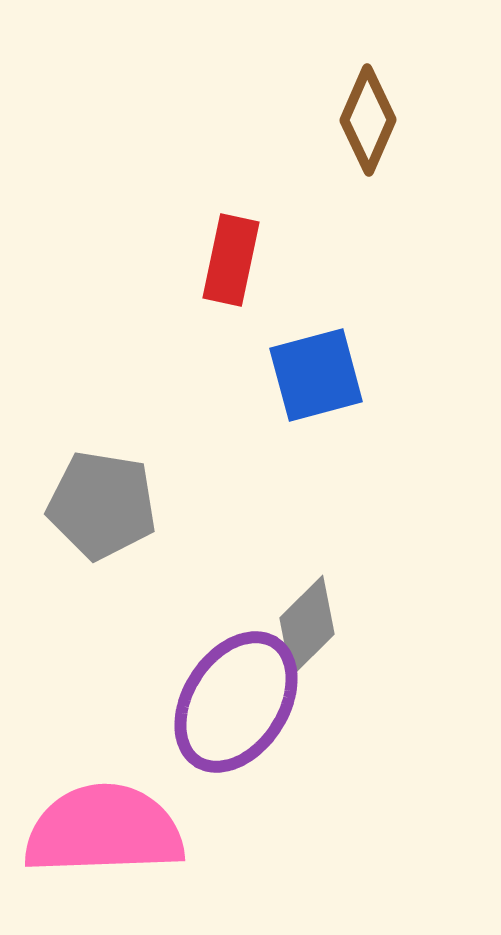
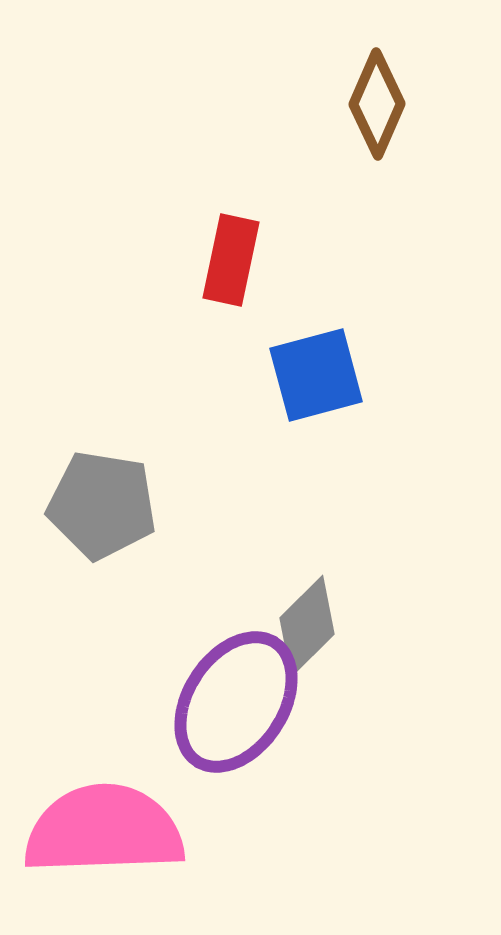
brown diamond: moved 9 px right, 16 px up
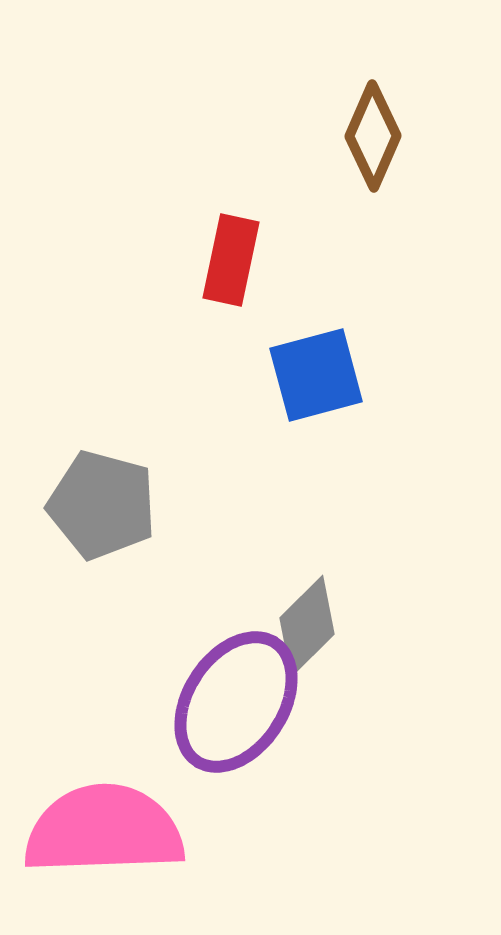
brown diamond: moved 4 px left, 32 px down
gray pentagon: rotated 6 degrees clockwise
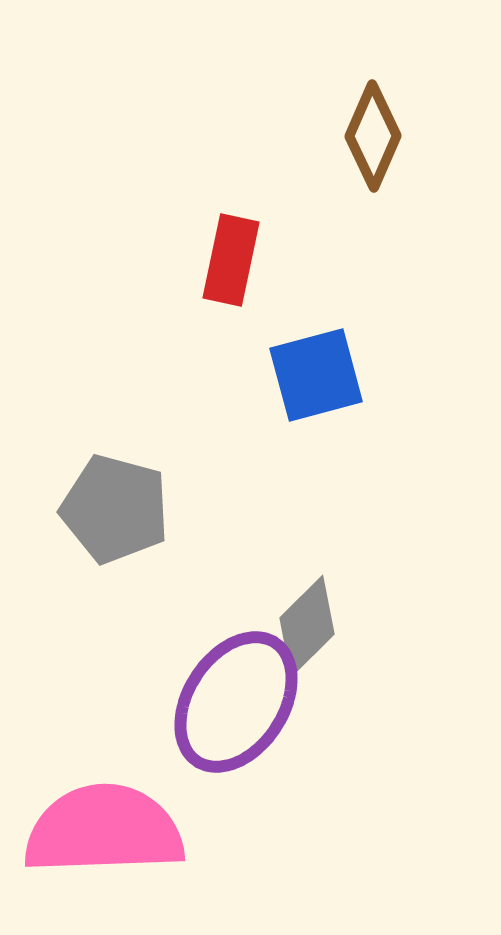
gray pentagon: moved 13 px right, 4 px down
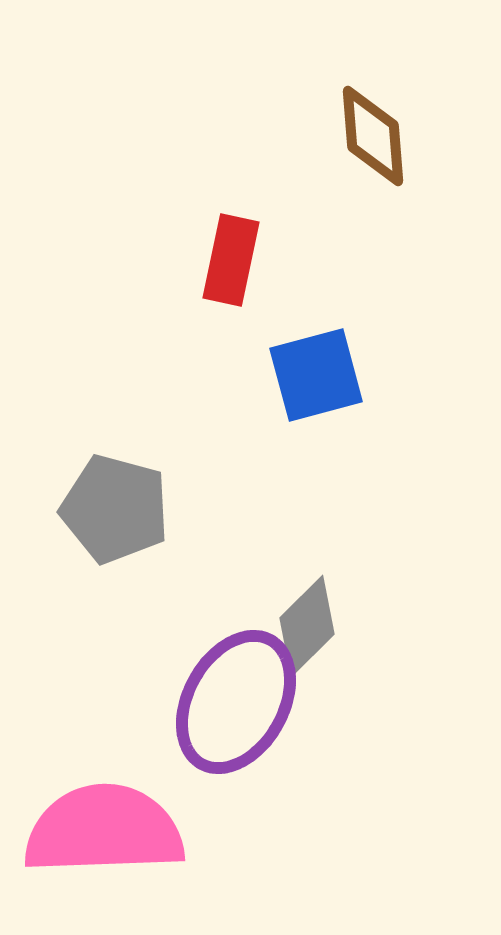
brown diamond: rotated 28 degrees counterclockwise
purple ellipse: rotated 4 degrees counterclockwise
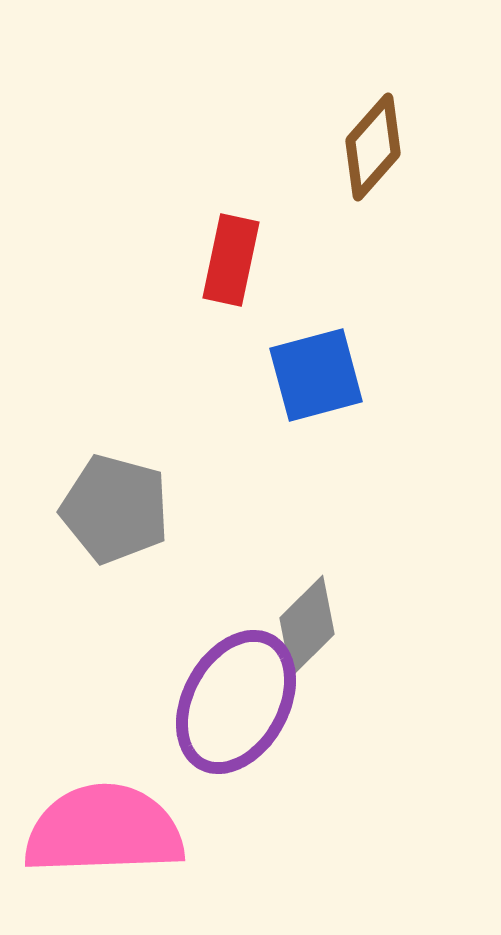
brown diamond: moved 11 px down; rotated 46 degrees clockwise
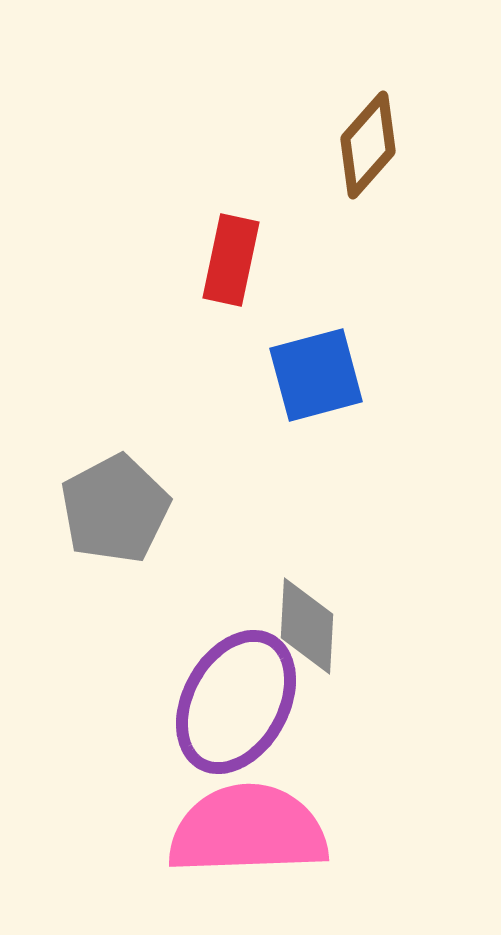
brown diamond: moved 5 px left, 2 px up
gray pentagon: rotated 29 degrees clockwise
gray diamond: rotated 42 degrees counterclockwise
pink semicircle: moved 144 px right
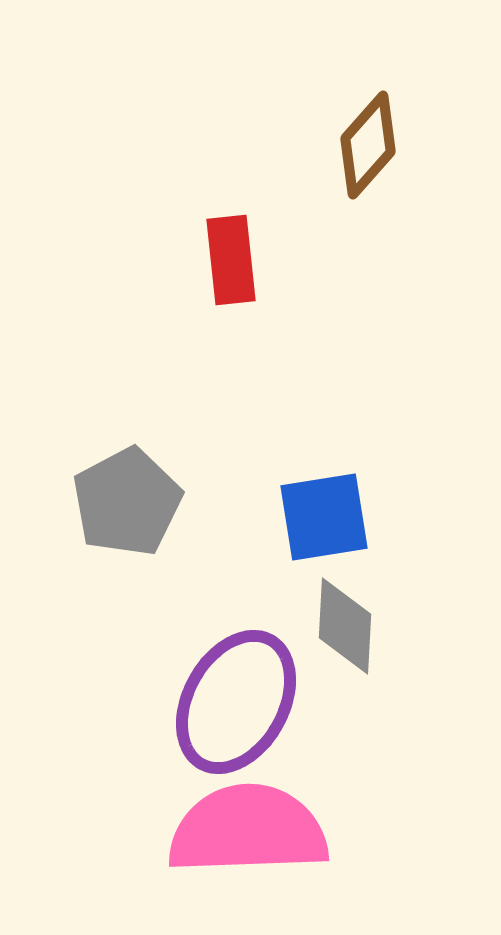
red rectangle: rotated 18 degrees counterclockwise
blue square: moved 8 px right, 142 px down; rotated 6 degrees clockwise
gray pentagon: moved 12 px right, 7 px up
gray diamond: moved 38 px right
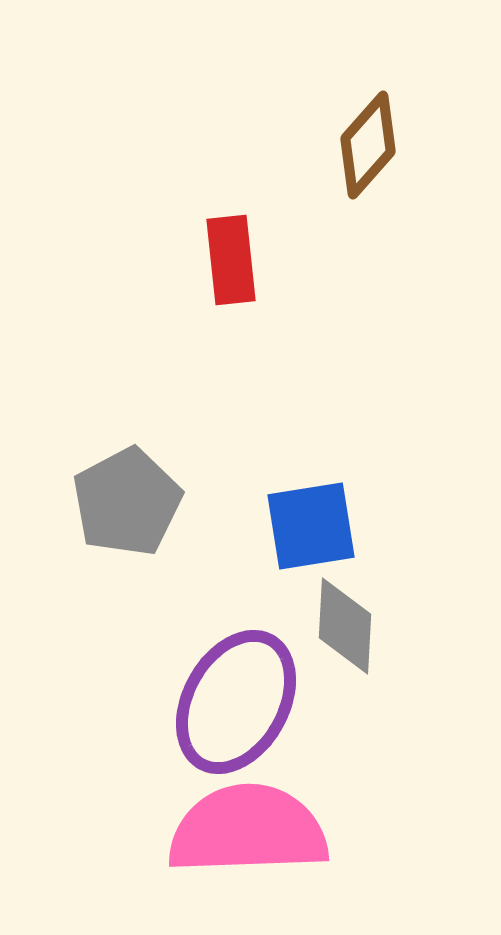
blue square: moved 13 px left, 9 px down
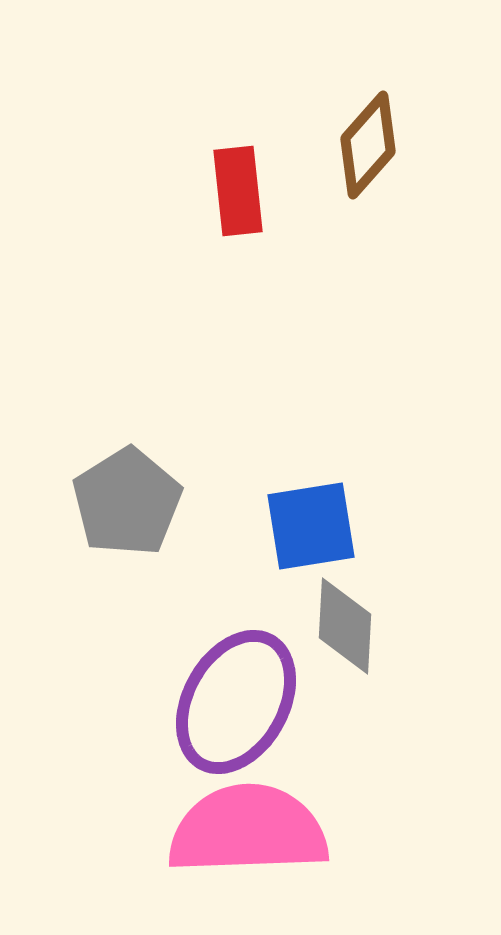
red rectangle: moved 7 px right, 69 px up
gray pentagon: rotated 4 degrees counterclockwise
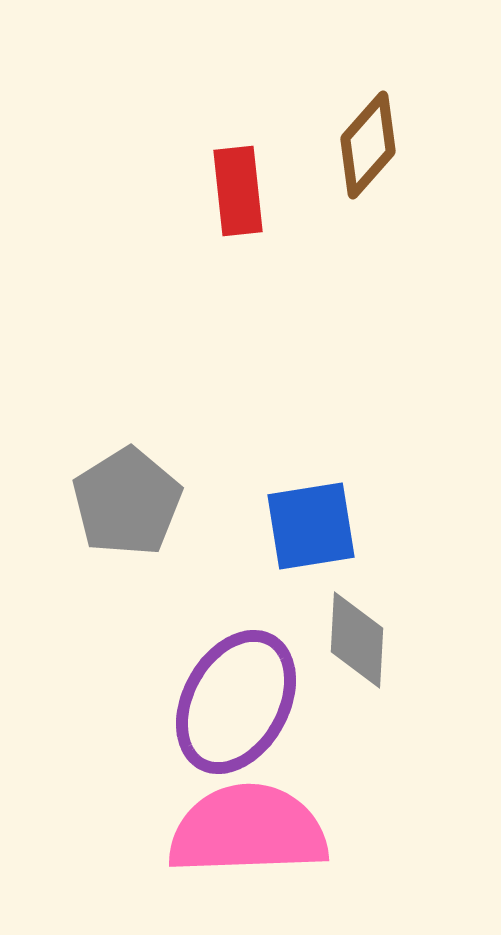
gray diamond: moved 12 px right, 14 px down
